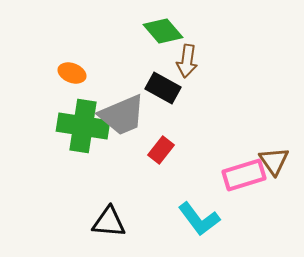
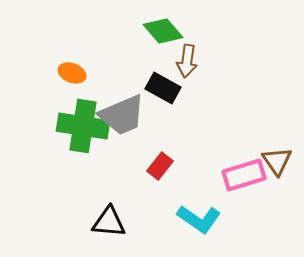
red rectangle: moved 1 px left, 16 px down
brown triangle: moved 3 px right
cyan L-shape: rotated 18 degrees counterclockwise
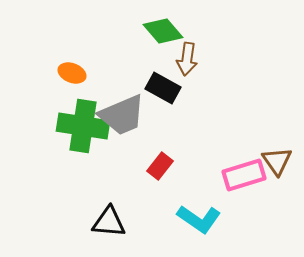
brown arrow: moved 2 px up
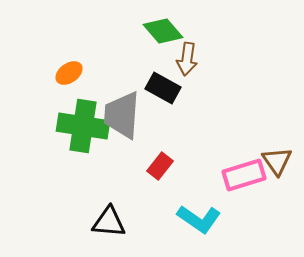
orange ellipse: moved 3 px left; rotated 56 degrees counterclockwise
gray trapezoid: rotated 117 degrees clockwise
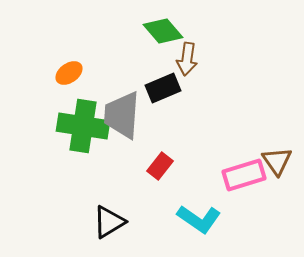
black rectangle: rotated 52 degrees counterclockwise
black triangle: rotated 36 degrees counterclockwise
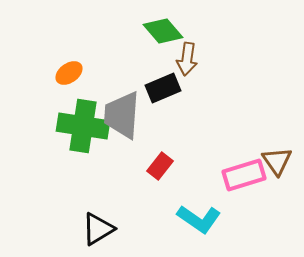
black triangle: moved 11 px left, 7 px down
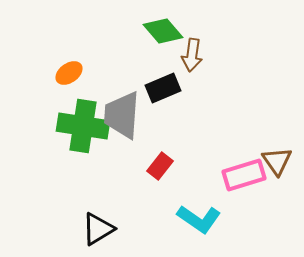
brown arrow: moved 5 px right, 4 px up
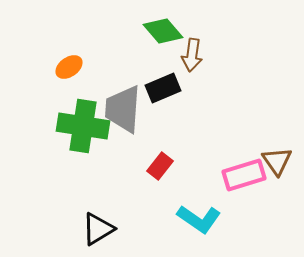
orange ellipse: moved 6 px up
gray trapezoid: moved 1 px right, 6 px up
